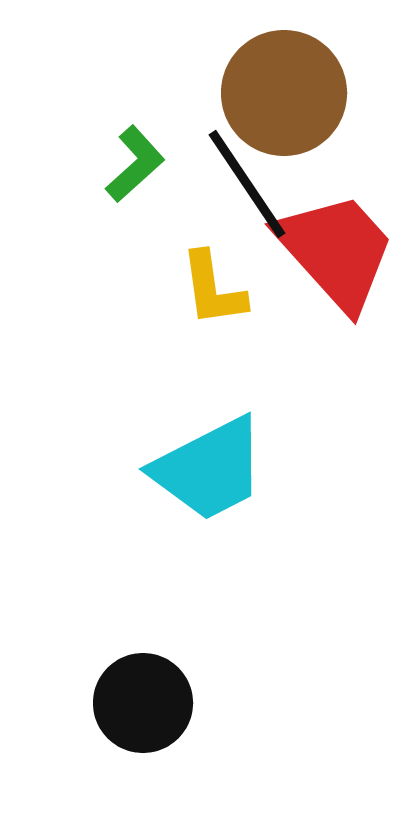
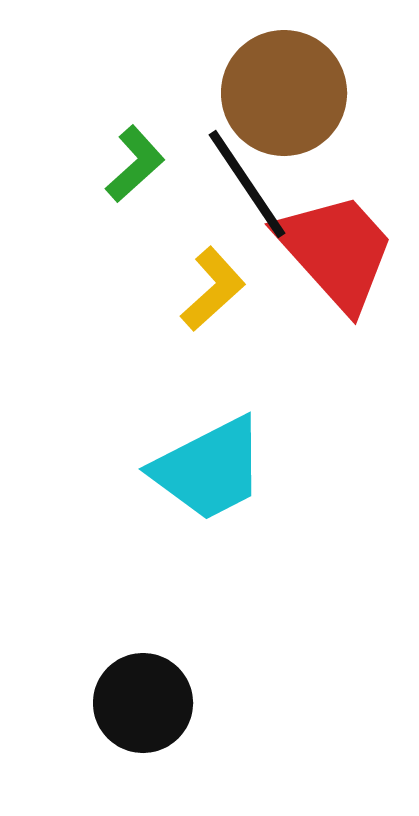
yellow L-shape: rotated 124 degrees counterclockwise
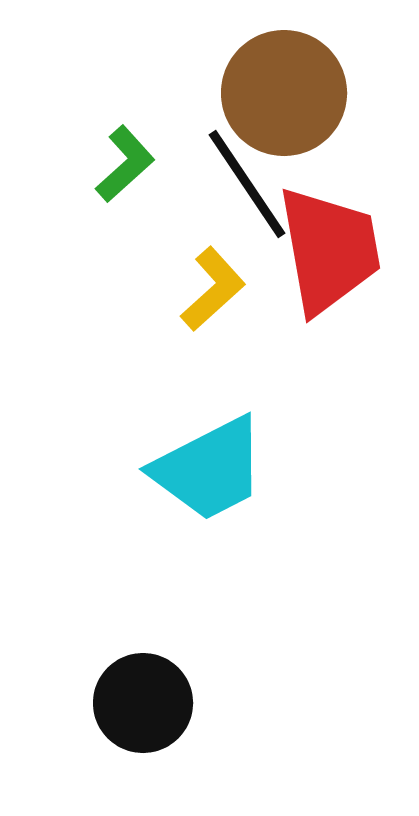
green L-shape: moved 10 px left
red trapezoid: moved 7 px left, 1 px up; rotated 32 degrees clockwise
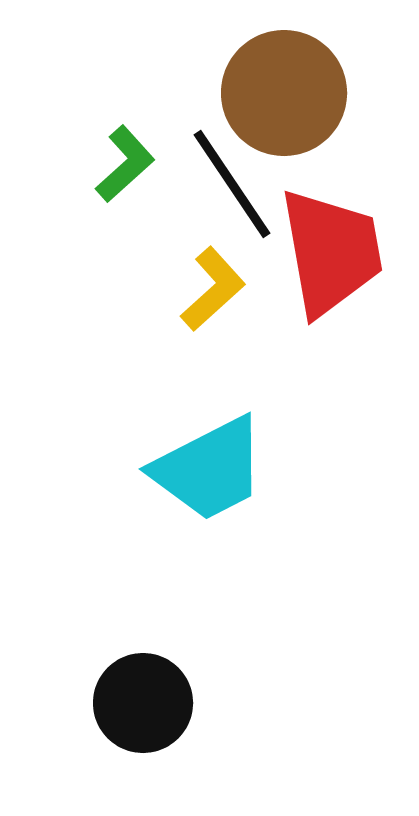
black line: moved 15 px left
red trapezoid: moved 2 px right, 2 px down
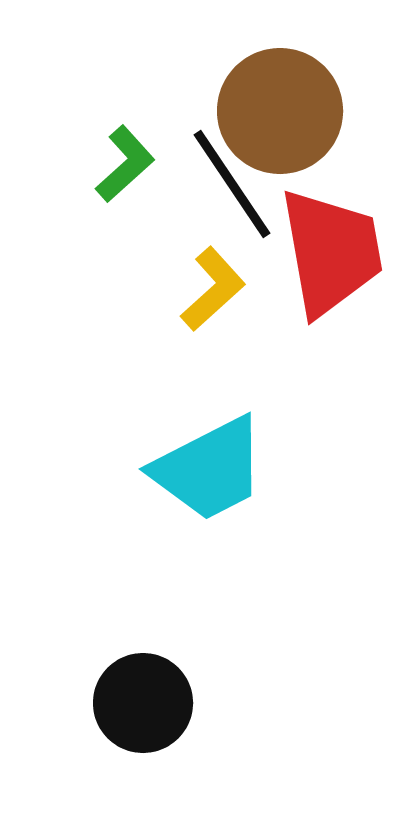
brown circle: moved 4 px left, 18 px down
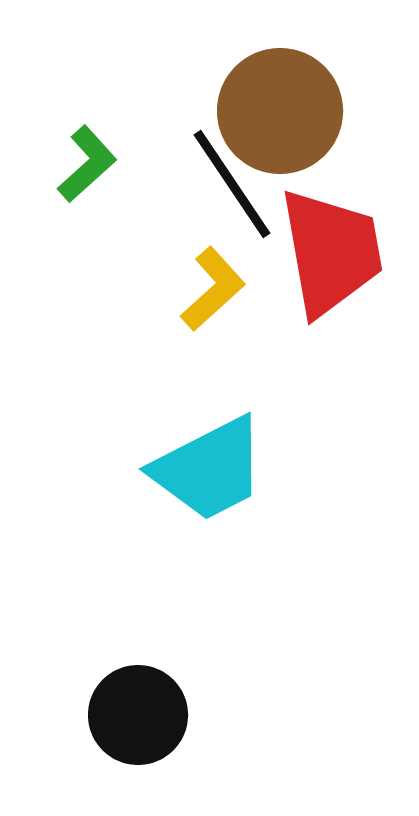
green L-shape: moved 38 px left
black circle: moved 5 px left, 12 px down
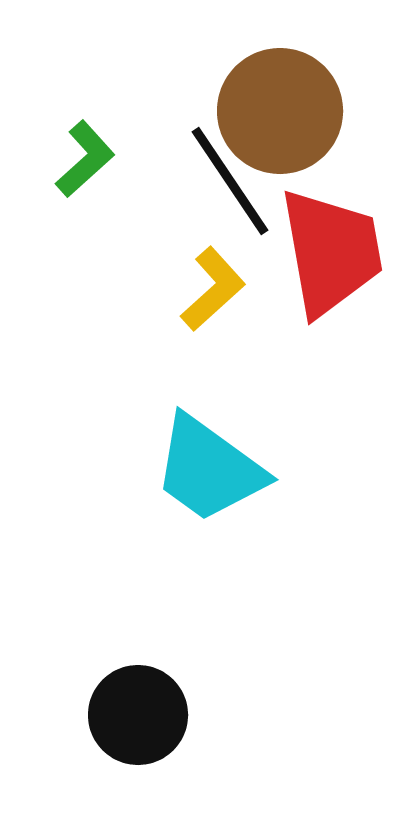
green L-shape: moved 2 px left, 5 px up
black line: moved 2 px left, 3 px up
cyan trapezoid: rotated 63 degrees clockwise
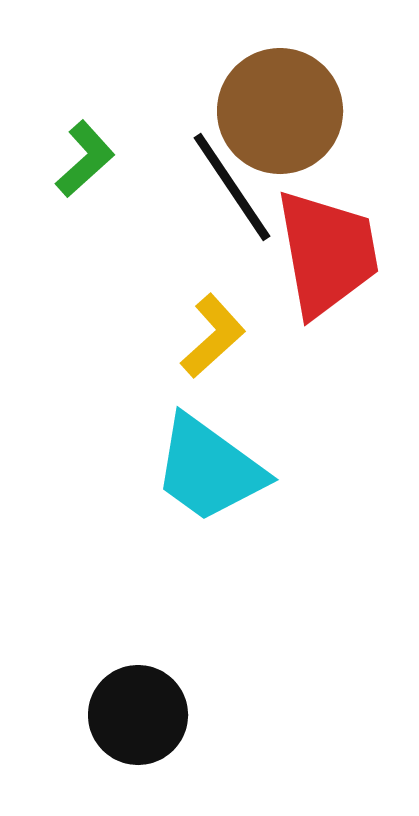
black line: moved 2 px right, 6 px down
red trapezoid: moved 4 px left, 1 px down
yellow L-shape: moved 47 px down
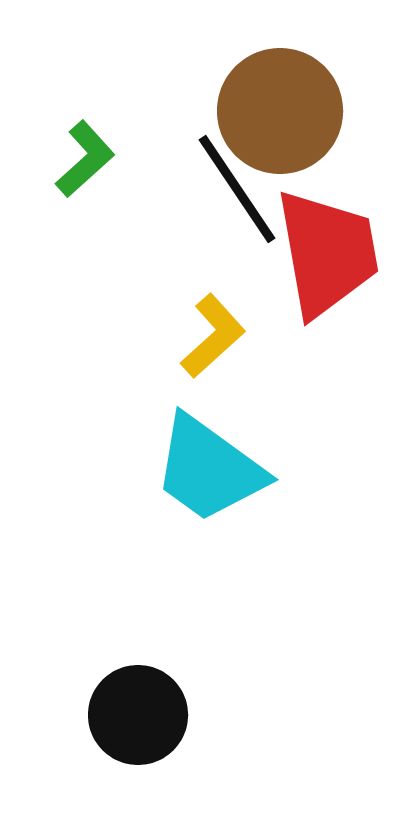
black line: moved 5 px right, 2 px down
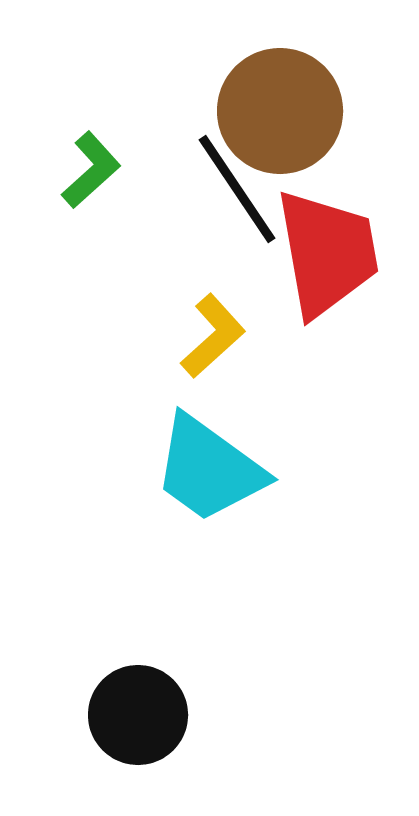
green L-shape: moved 6 px right, 11 px down
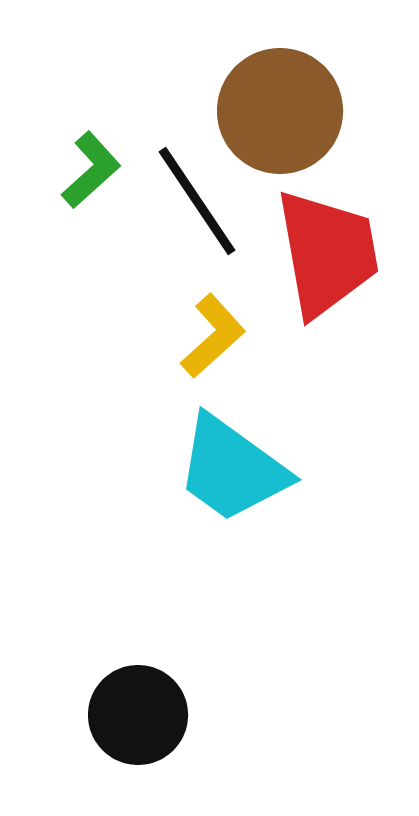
black line: moved 40 px left, 12 px down
cyan trapezoid: moved 23 px right
